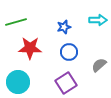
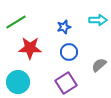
green line: rotated 15 degrees counterclockwise
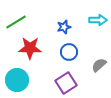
cyan circle: moved 1 px left, 2 px up
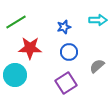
gray semicircle: moved 2 px left, 1 px down
cyan circle: moved 2 px left, 5 px up
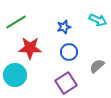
cyan arrow: rotated 24 degrees clockwise
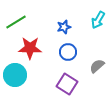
cyan arrow: rotated 96 degrees clockwise
blue circle: moved 1 px left
purple square: moved 1 px right, 1 px down; rotated 25 degrees counterclockwise
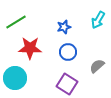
cyan circle: moved 3 px down
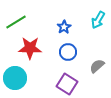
blue star: rotated 16 degrees counterclockwise
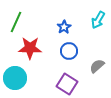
green line: rotated 35 degrees counterclockwise
blue circle: moved 1 px right, 1 px up
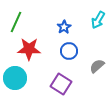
red star: moved 1 px left, 1 px down
purple square: moved 6 px left
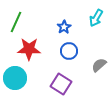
cyan arrow: moved 2 px left, 2 px up
gray semicircle: moved 2 px right, 1 px up
